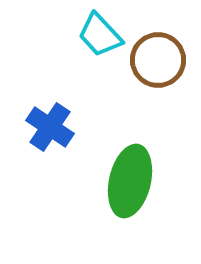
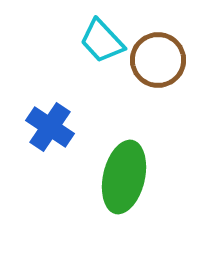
cyan trapezoid: moved 2 px right, 6 px down
green ellipse: moved 6 px left, 4 px up
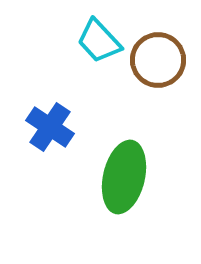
cyan trapezoid: moved 3 px left
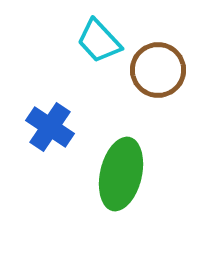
brown circle: moved 10 px down
green ellipse: moved 3 px left, 3 px up
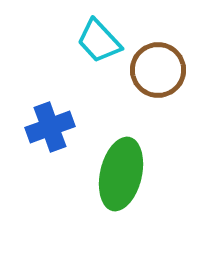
blue cross: rotated 36 degrees clockwise
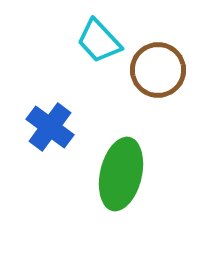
blue cross: rotated 33 degrees counterclockwise
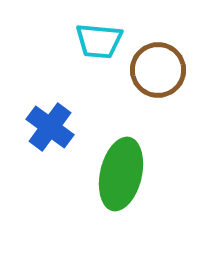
cyan trapezoid: rotated 42 degrees counterclockwise
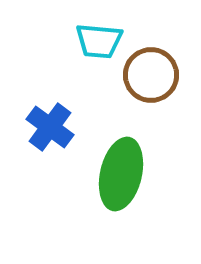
brown circle: moved 7 px left, 5 px down
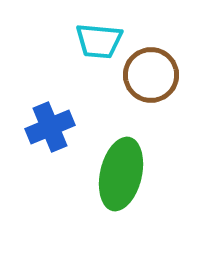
blue cross: rotated 30 degrees clockwise
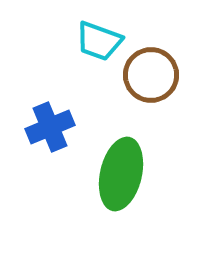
cyan trapezoid: rotated 15 degrees clockwise
